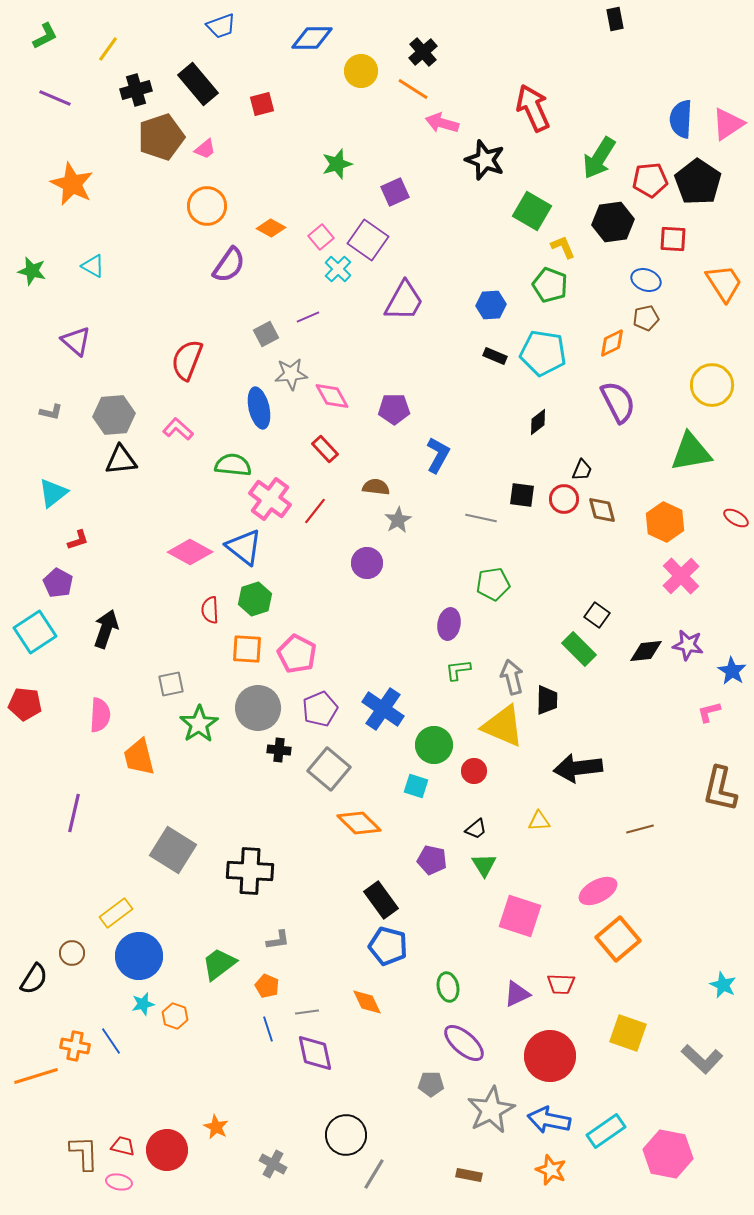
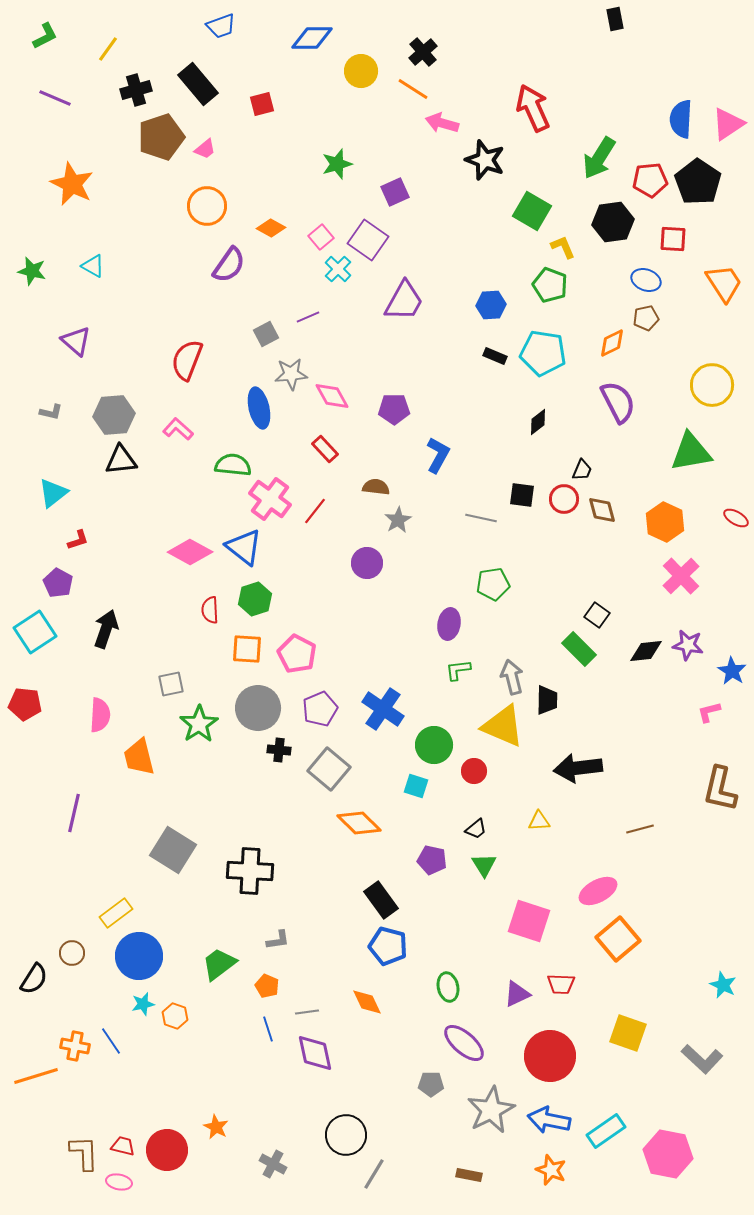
pink square at (520, 916): moved 9 px right, 5 px down
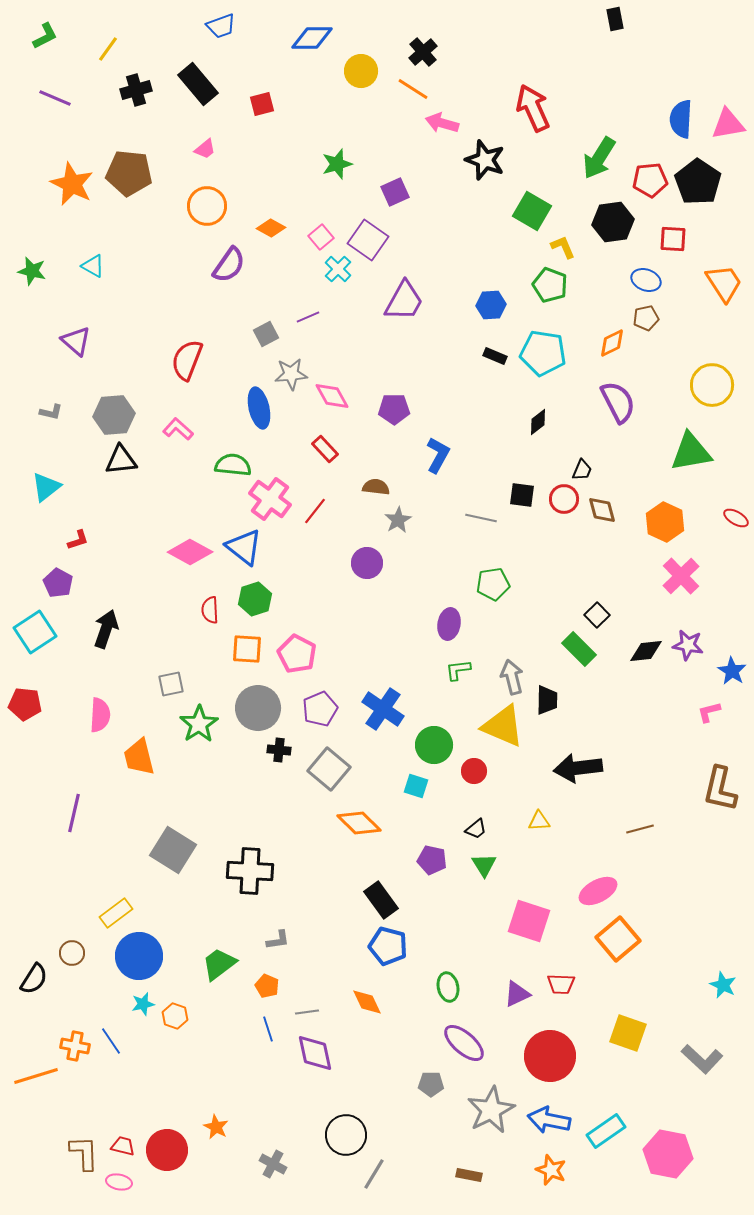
pink triangle at (728, 124): rotated 24 degrees clockwise
brown pentagon at (161, 137): moved 32 px left, 36 px down; rotated 24 degrees clockwise
cyan triangle at (53, 493): moved 7 px left, 6 px up
black square at (597, 615): rotated 10 degrees clockwise
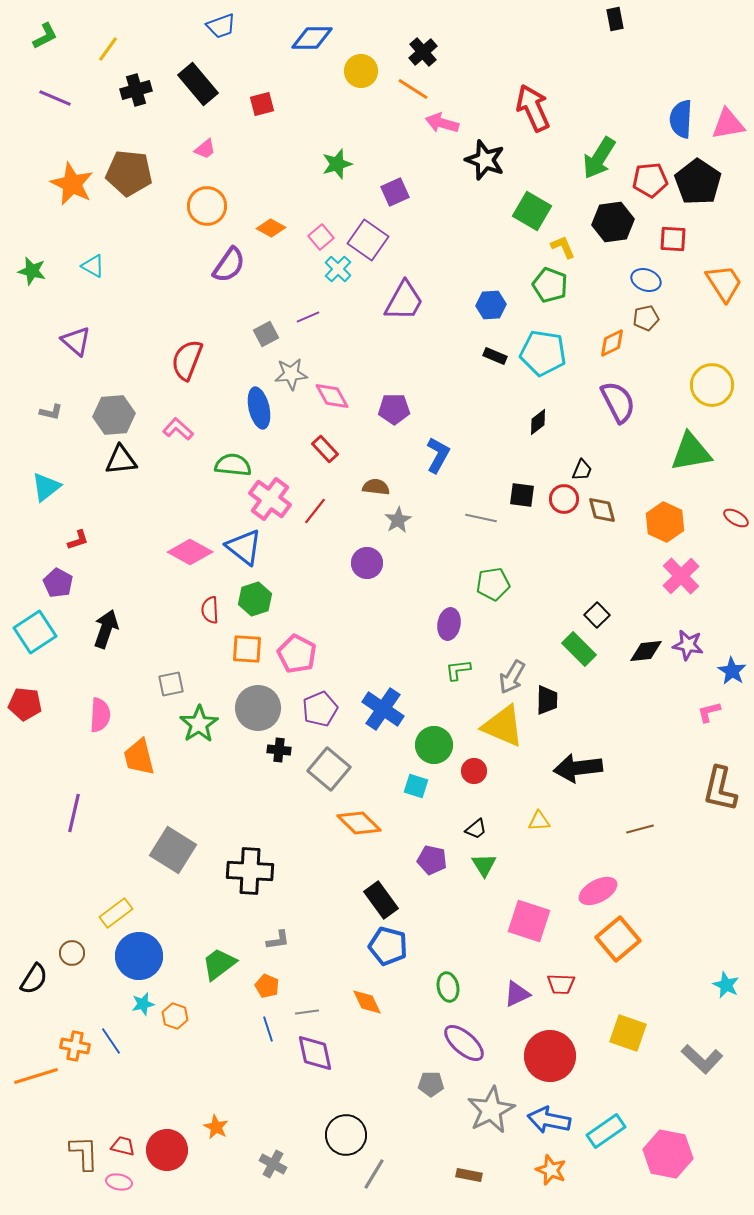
gray arrow at (512, 677): rotated 136 degrees counterclockwise
cyan star at (723, 985): moved 3 px right
